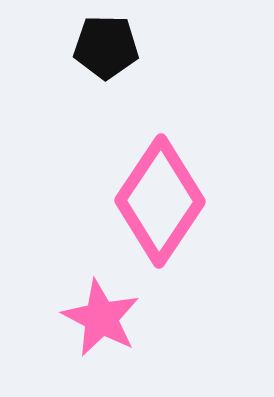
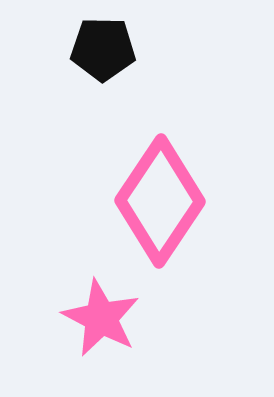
black pentagon: moved 3 px left, 2 px down
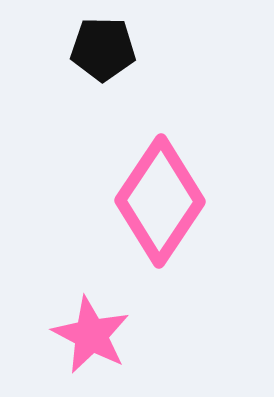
pink star: moved 10 px left, 17 px down
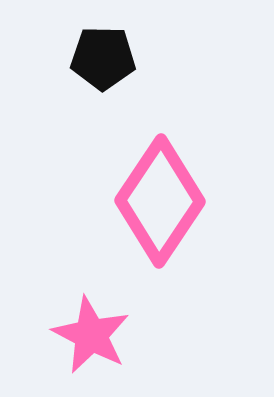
black pentagon: moved 9 px down
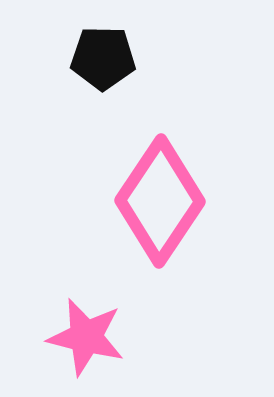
pink star: moved 5 px left, 2 px down; rotated 14 degrees counterclockwise
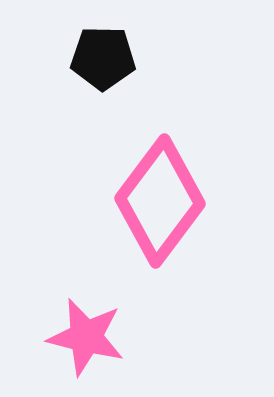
pink diamond: rotated 3 degrees clockwise
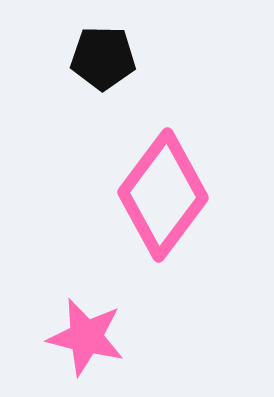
pink diamond: moved 3 px right, 6 px up
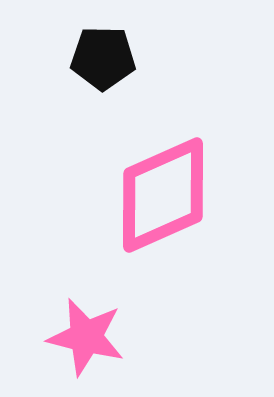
pink diamond: rotated 29 degrees clockwise
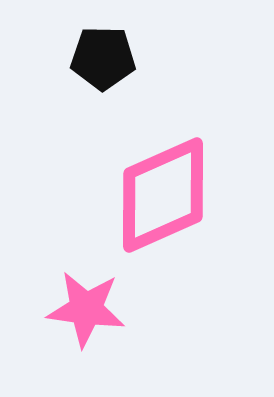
pink star: moved 28 px up; rotated 6 degrees counterclockwise
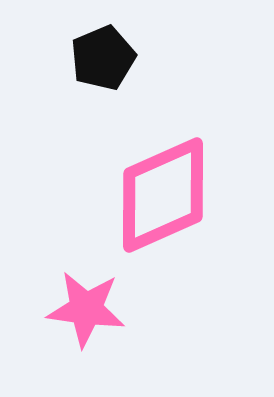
black pentagon: rotated 24 degrees counterclockwise
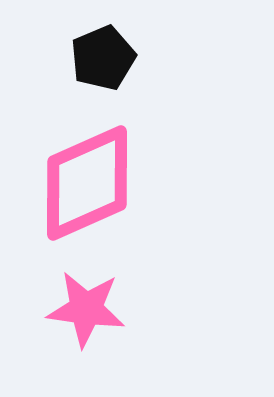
pink diamond: moved 76 px left, 12 px up
